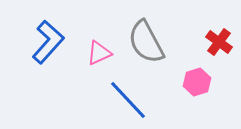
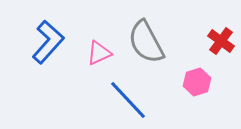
red cross: moved 2 px right, 1 px up
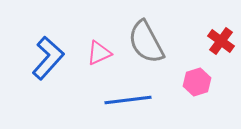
blue L-shape: moved 16 px down
blue line: rotated 54 degrees counterclockwise
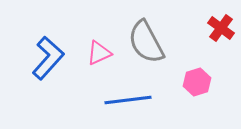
red cross: moved 13 px up
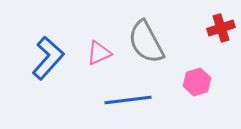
red cross: rotated 36 degrees clockwise
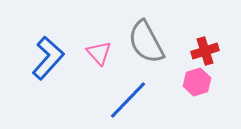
red cross: moved 16 px left, 23 px down
pink triangle: rotated 48 degrees counterclockwise
blue line: rotated 39 degrees counterclockwise
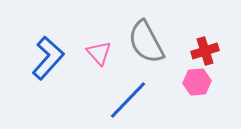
pink hexagon: rotated 12 degrees clockwise
